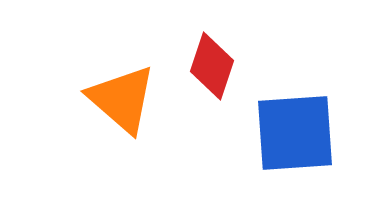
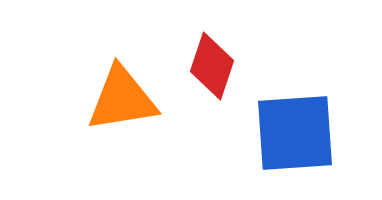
orange triangle: rotated 50 degrees counterclockwise
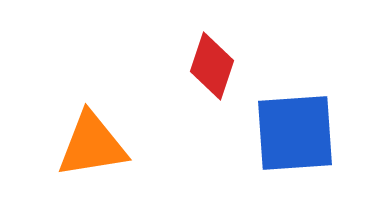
orange triangle: moved 30 px left, 46 px down
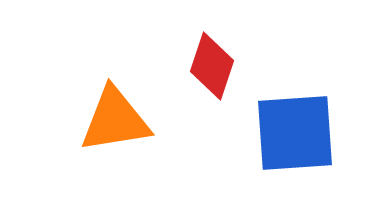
orange triangle: moved 23 px right, 25 px up
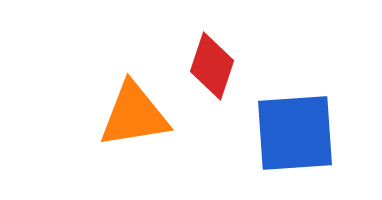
orange triangle: moved 19 px right, 5 px up
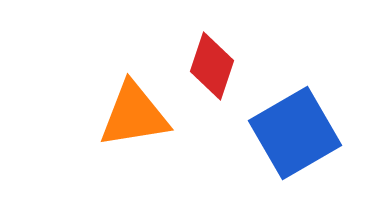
blue square: rotated 26 degrees counterclockwise
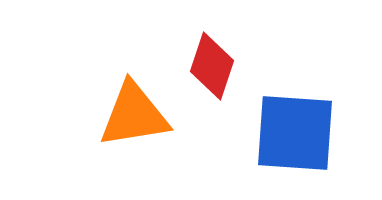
blue square: rotated 34 degrees clockwise
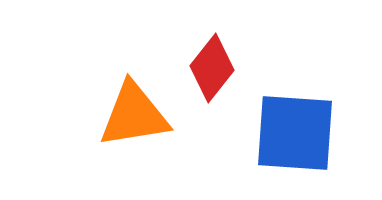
red diamond: moved 2 px down; rotated 20 degrees clockwise
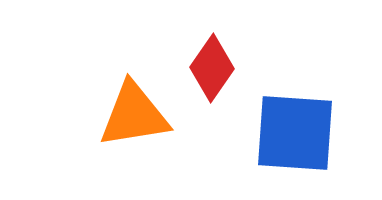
red diamond: rotated 4 degrees counterclockwise
